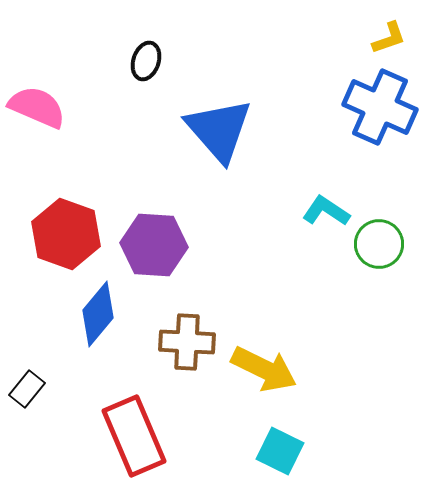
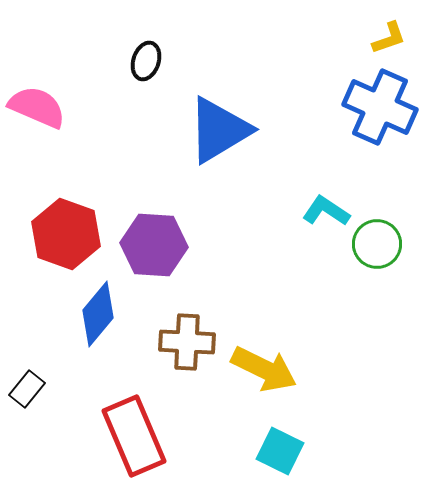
blue triangle: rotated 40 degrees clockwise
green circle: moved 2 px left
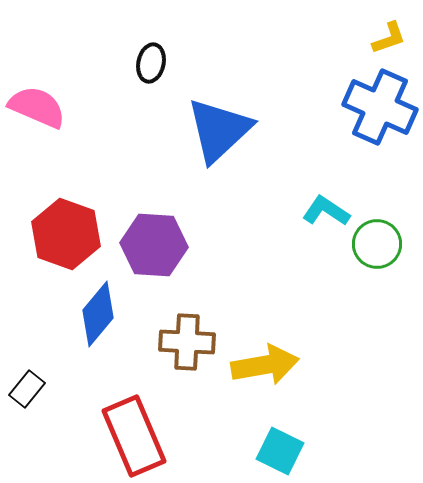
black ellipse: moved 5 px right, 2 px down; rotated 6 degrees counterclockwise
blue triangle: rotated 12 degrees counterclockwise
yellow arrow: moved 1 px right, 4 px up; rotated 36 degrees counterclockwise
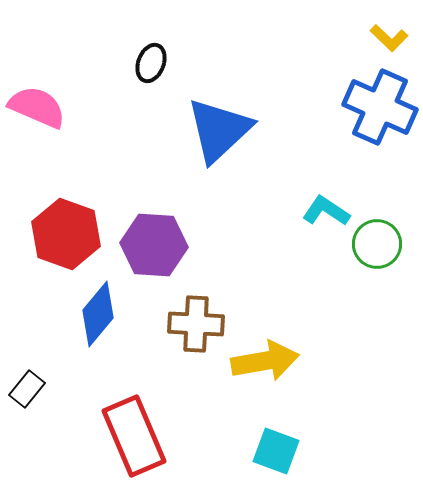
yellow L-shape: rotated 63 degrees clockwise
black ellipse: rotated 9 degrees clockwise
brown cross: moved 9 px right, 18 px up
yellow arrow: moved 4 px up
cyan square: moved 4 px left; rotated 6 degrees counterclockwise
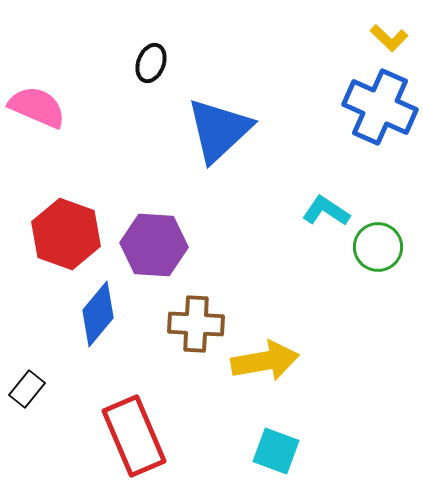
green circle: moved 1 px right, 3 px down
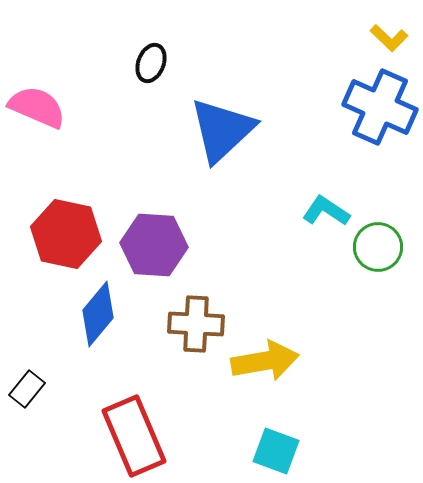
blue triangle: moved 3 px right
red hexagon: rotated 8 degrees counterclockwise
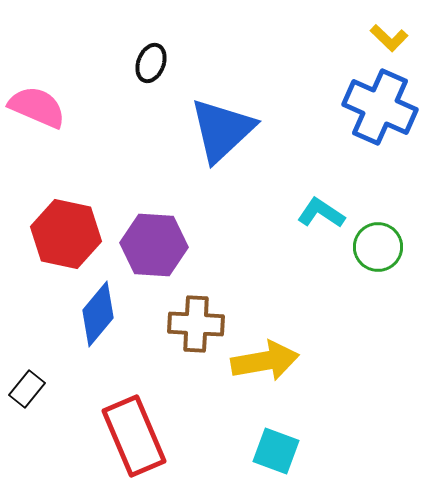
cyan L-shape: moved 5 px left, 2 px down
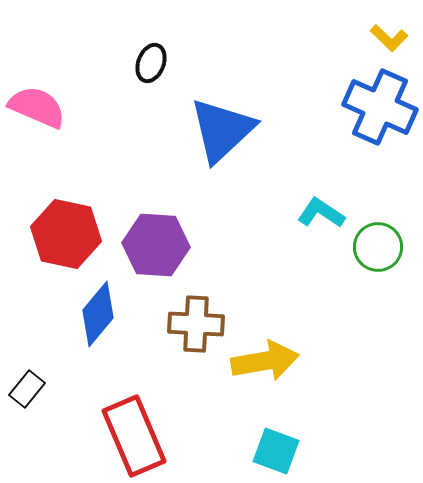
purple hexagon: moved 2 px right
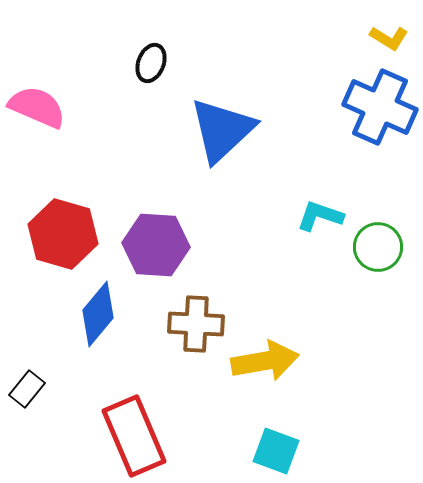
yellow L-shape: rotated 12 degrees counterclockwise
cyan L-shape: moved 1 px left, 3 px down; rotated 15 degrees counterclockwise
red hexagon: moved 3 px left; rotated 4 degrees clockwise
